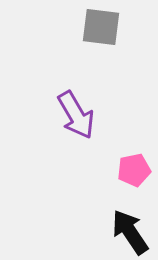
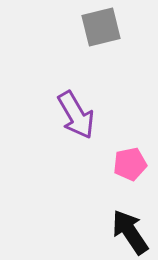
gray square: rotated 21 degrees counterclockwise
pink pentagon: moved 4 px left, 6 px up
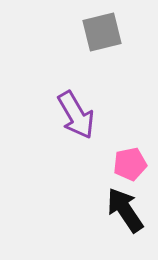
gray square: moved 1 px right, 5 px down
black arrow: moved 5 px left, 22 px up
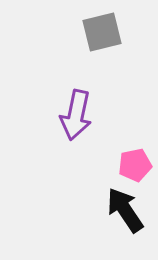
purple arrow: rotated 42 degrees clockwise
pink pentagon: moved 5 px right, 1 px down
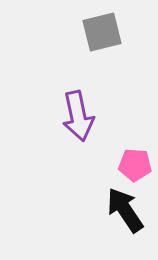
purple arrow: moved 2 px right, 1 px down; rotated 24 degrees counterclockwise
pink pentagon: rotated 16 degrees clockwise
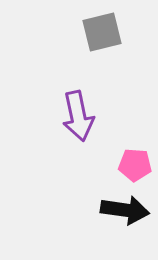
black arrow: rotated 132 degrees clockwise
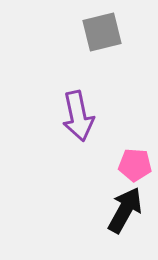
black arrow: rotated 69 degrees counterclockwise
